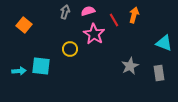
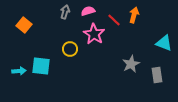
red line: rotated 16 degrees counterclockwise
gray star: moved 1 px right, 2 px up
gray rectangle: moved 2 px left, 2 px down
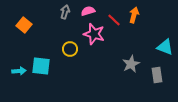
pink star: rotated 15 degrees counterclockwise
cyan triangle: moved 1 px right, 4 px down
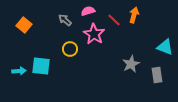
gray arrow: moved 8 px down; rotated 64 degrees counterclockwise
pink star: rotated 15 degrees clockwise
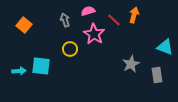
gray arrow: rotated 32 degrees clockwise
